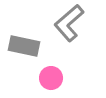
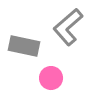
gray L-shape: moved 1 px left, 4 px down
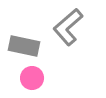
pink circle: moved 19 px left
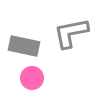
gray L-shape: moved 3 px right, 6 px down; rotated 30 degrees clockwise
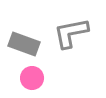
gray rectangle: moved 2 px up; rotated 8 degrees clockwise
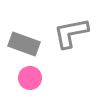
pink circle: moved 2 px left
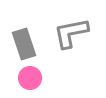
gray rectangle: rotated 52 degrees clockwise
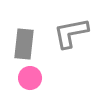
gray rectangle: rotated 24 degrees clockwise
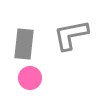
gray L-shape: moved 2 px down
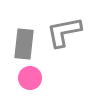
gray L-shape: moved 7 px left, 3 px up
